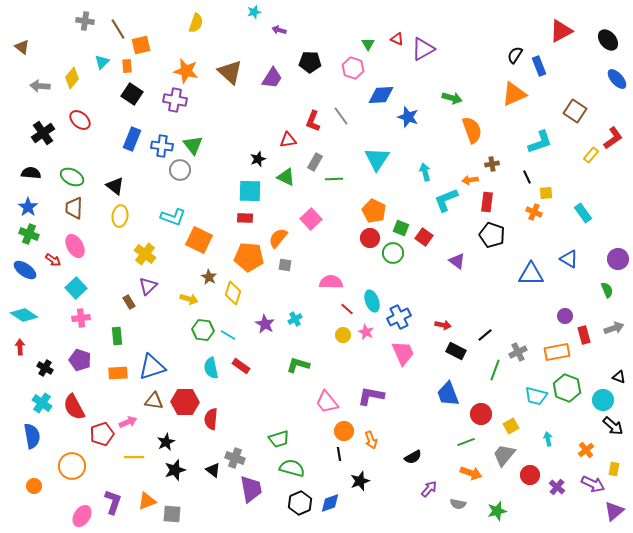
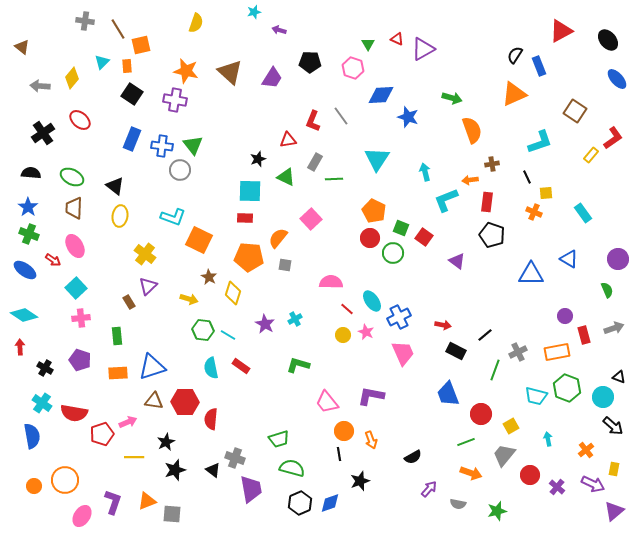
cyan ellipse at (372, 301): rotated 15 degrees counterclockwise
cyan circle at (603, 400): moved 3 px up
red semicircle at (74, 407): moved 6 px down; rotated 52 degrees counterclockwise
orange circle at (72, 466): moved 7 px left, 14 px down
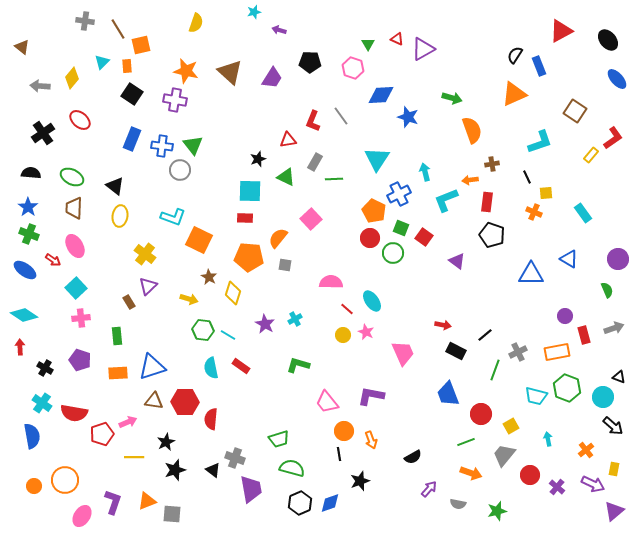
blue cross at (399, 317): moved 123 px up
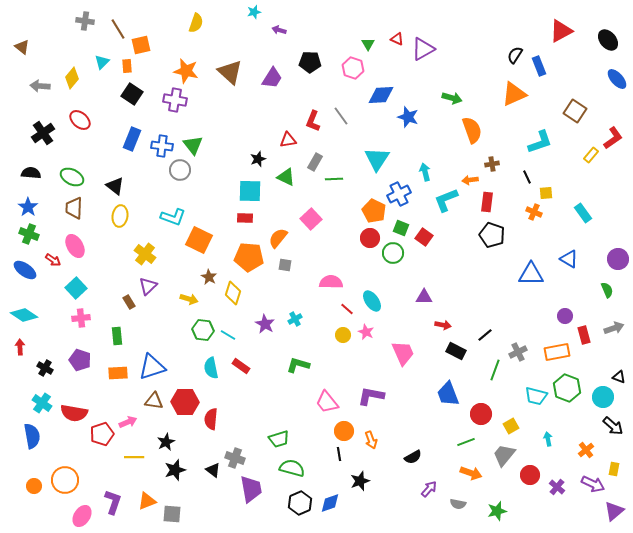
purple triangle at (457, 261): moved 33 px left, 36 px down; rotated 36 degrees counterclockwise
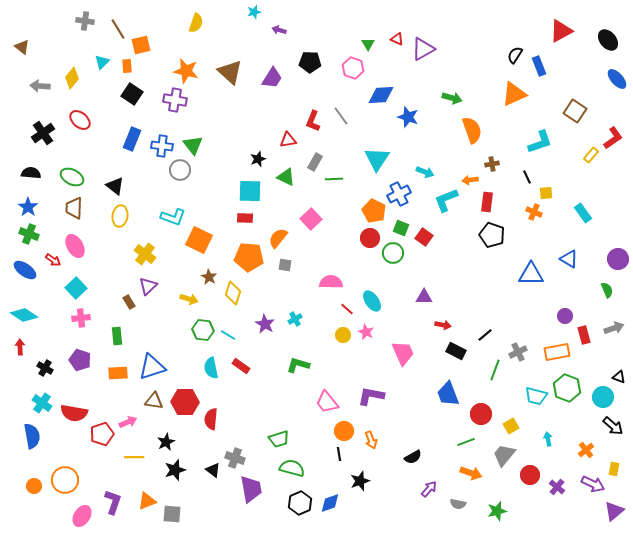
cyan arrow at (425, 172): rotated 126 degrees clockwise
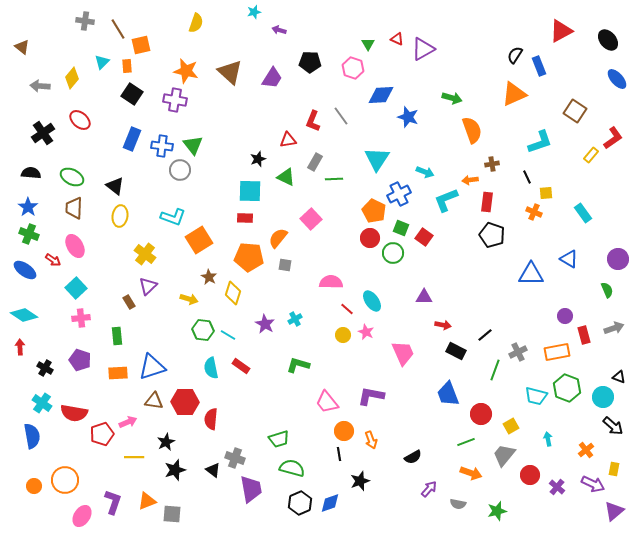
orange square at (199, 240): rotated 32 degrees clockwise
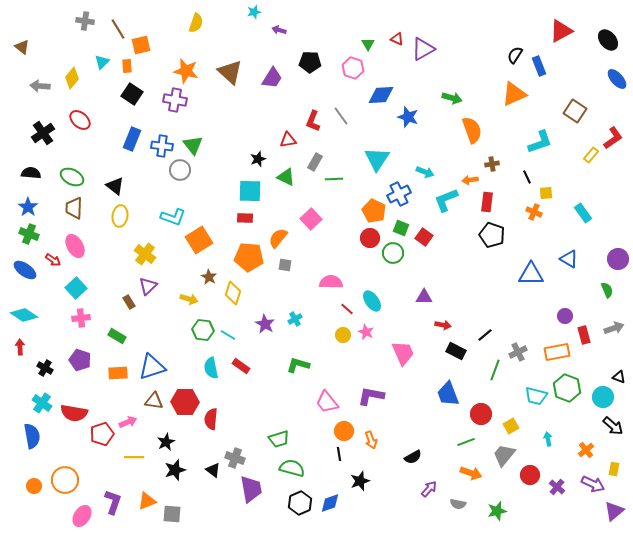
green rectangle at (117, 336): rotated 54 degrees counterclockwise
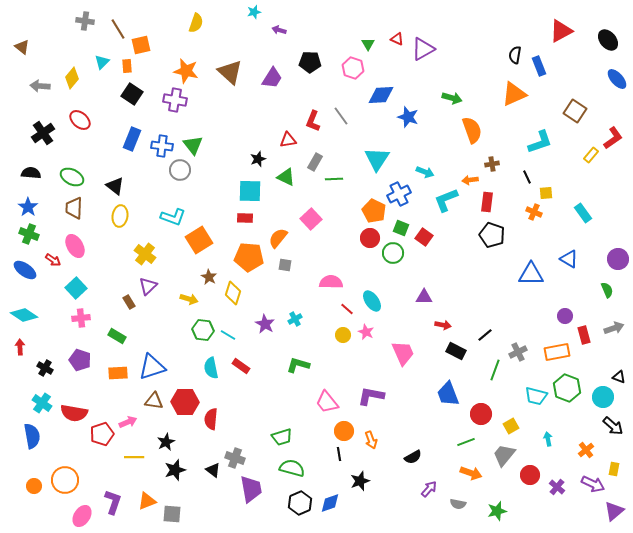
black semicircle at (515, 55): rotated 24 degrees counterclockwise
green trapezoid at (279, 439): moved 3 px right, 2 px up
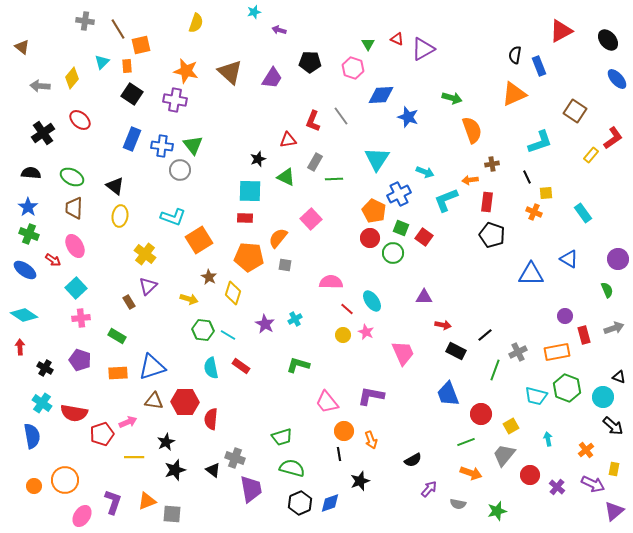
black semicircle at (413, 457): moved 3 px down
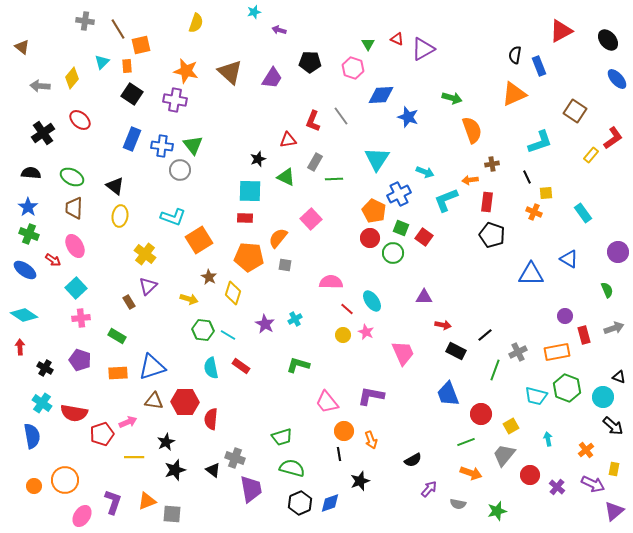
purple circle at (618, 259): moved 7 px up
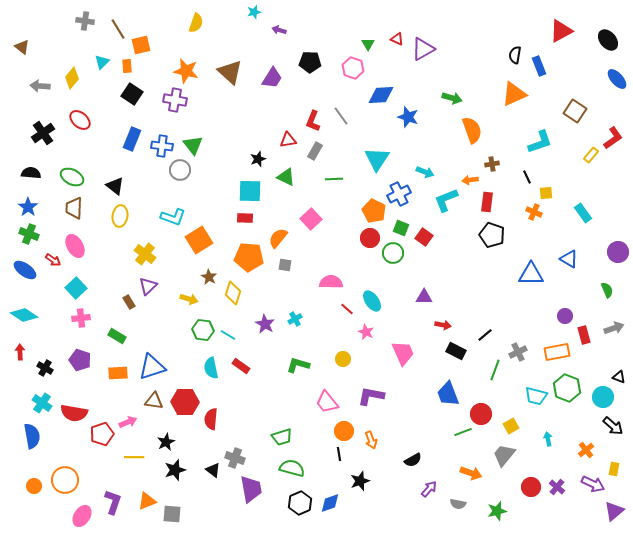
gray rectangle at (315, 162): moved 11 px up
yellow circle at (343, 335): moved 24 px down
red arrow at (20, 347): moved 5 px down
green line at (466, 442): moved 3 px left, 10 px up
red circle at (530, 475): moved 1 px right, 12 px down
